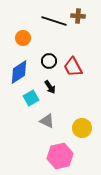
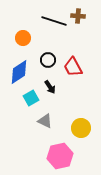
black circle: moved 1 px left, 1 px up
gray triangle: moved 2 px left
yellow circle: moved 1 px left
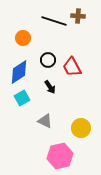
red trapezoid: moved 1 px left
cyan square: moved 9 px left
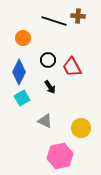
blue diamond: rotated 30 degrees counterclockwise
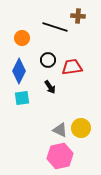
black line: moved 1 px right, 6 px down
orange circle: moved 1 px left
red trapezoid: rotated 110 degrees clockwise
blue diamond: moved 1 px up
cyan square: rotated 21 degrees clockwise
gray triangle: moved 15 px right, 9 px down
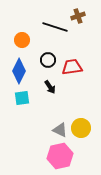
brown cross: rotated 24 degrees counterclockwise
orange circle: moved 2 px down
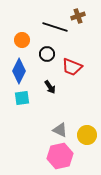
black circle: moved 1 px left, 6 px up
red trapezoid: rotated 150 degrees counterclockwise
yellow circle: moved 6 px right, 7 px down
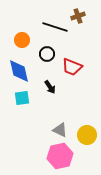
blue diamond: rotated 40 degrees counterclockwise
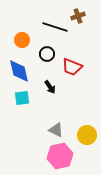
gray triangle: moved 4 px left
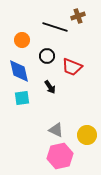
black circle: moved 2 px down
